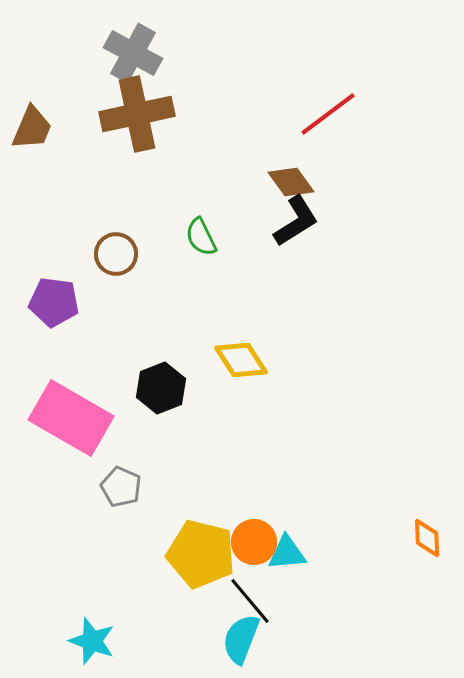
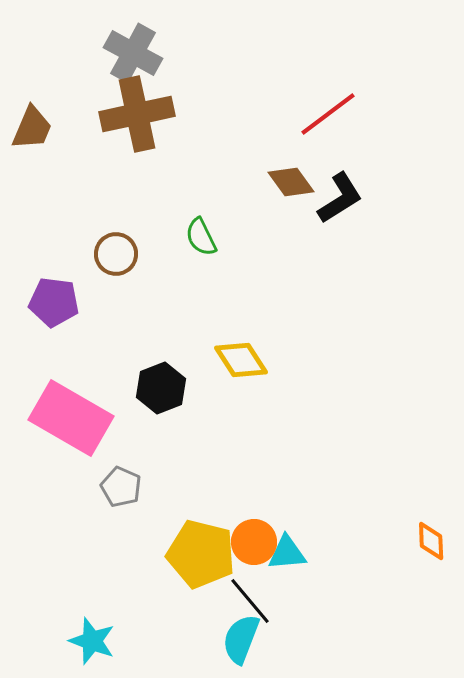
black L-shape: moved 44 px right, 23 px up
orange diamond: moved 4 px right, 3 px down
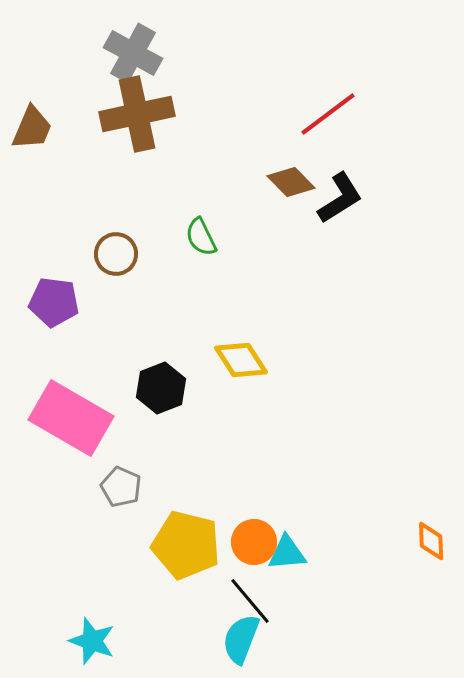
brown diamond: rotated 9 degrees counterclockwise
yellow pentagon: moved 15 px left, 9 px up
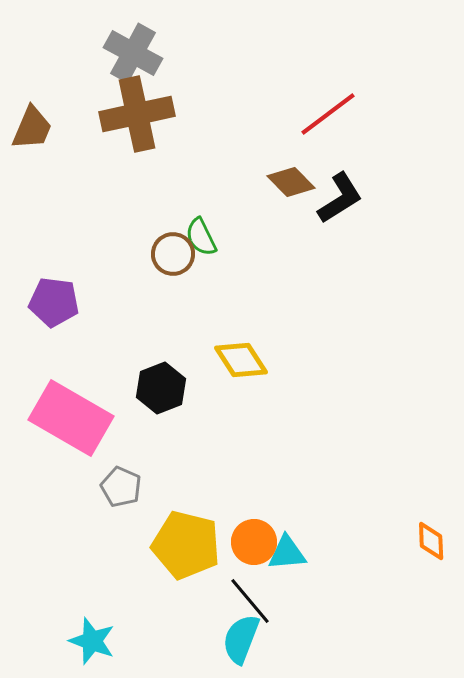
brown circle: moved 57 px right
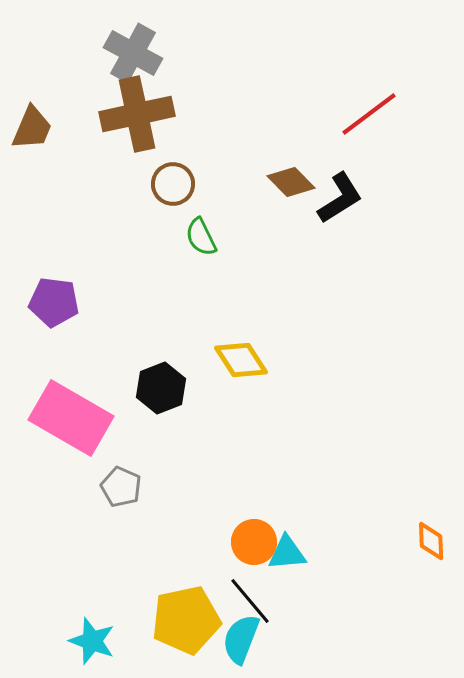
red line: moved 41 px right
brown circle: moved 70 px up
yellow pentagon: moved 75 px down; rotated 26 degrees counterclockwise
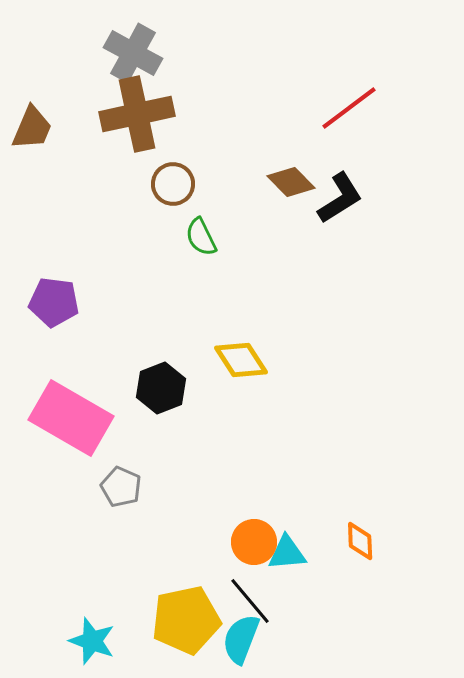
red line: moved 20 px left, 6 px up
orange diamond: moved 71 px left
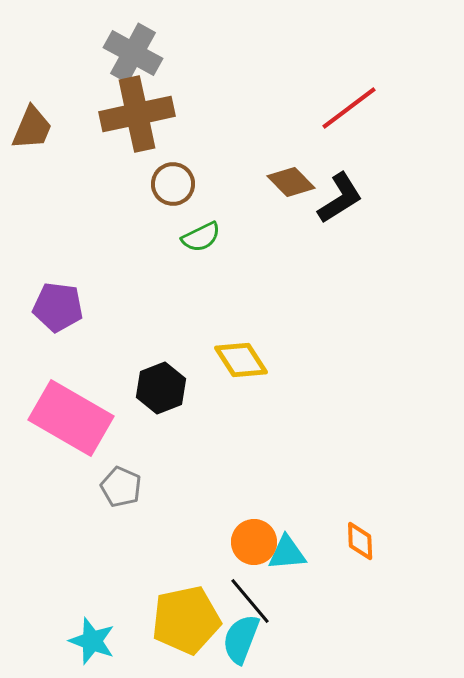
green semicircle: rotated 90 degrees counterclockwise
purple pentagon: moved 4 px right, 5 px down
